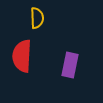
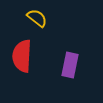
yellow semicircle: rotated 50 degrees counterclockwise
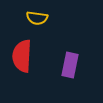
yellow semicircle: rotated 150 degrees clockwise
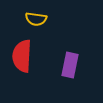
yellow semicircle: moved 1 px left, 1 px down
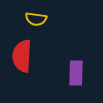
purple rectangle: moved 6 px right, 8 px down; rotated 10 degrees counterclockwise
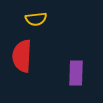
yellow semicircle: rotated 15 degrees counterclockwise
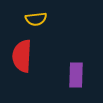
purple rectangle: moved 2 px down
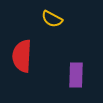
yellow semicircle: moved 16 px right; rotated 35 degrees clockwise
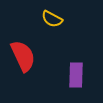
red semicircle: moved 1 px right; rotated 152 degrees clockwise
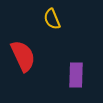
yellow semicircle: rotated 40 degrees clockwise
